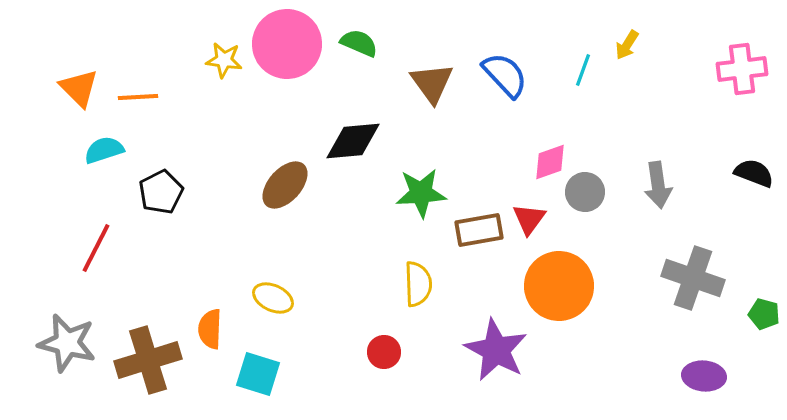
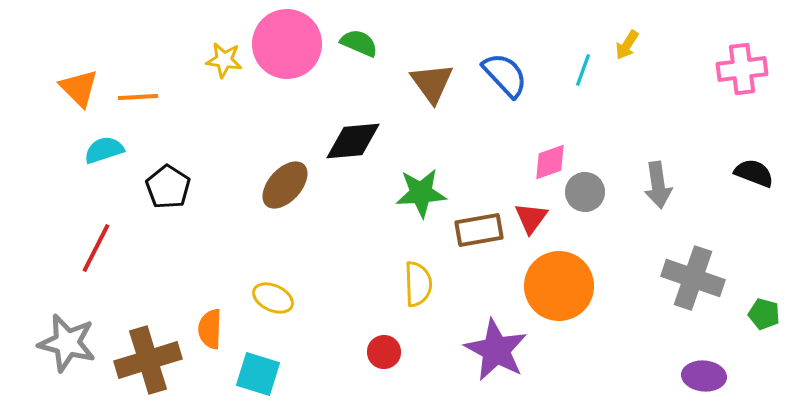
black pentagon: moved 7 px right, 5 px up; rotated 12 degrees counterclockwise
red triangle: moved 2 px right, 1 px up
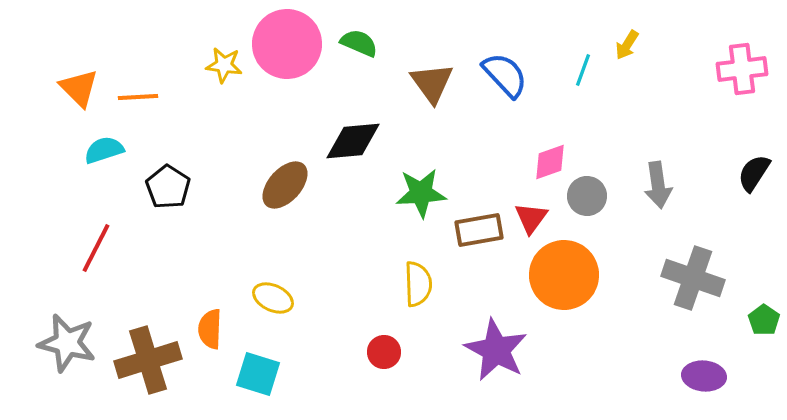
yellow star: moved 5 px down
black semicircle: rotated 78 degrees counterclockwise
gray circle: moved 2 px right, 4 px down
orange circle: moved 5 px right, 11 px up
green pentagon: moved 6 px down; rotated 20 degrees clockwise
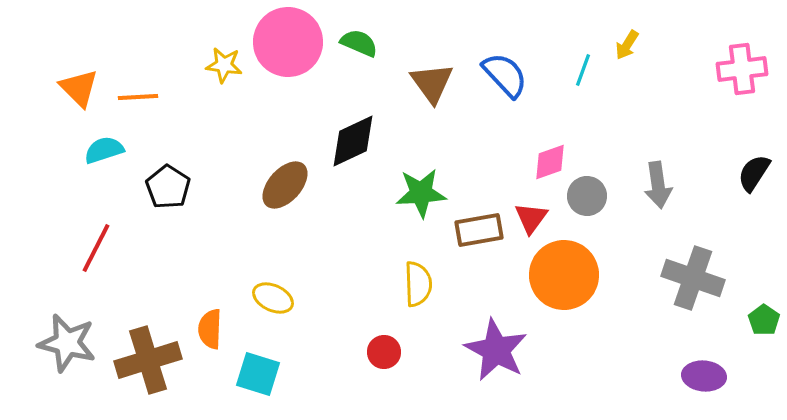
pink circle: moved 1 px right, 2 px up
black diamond: rotated 20 degrees counterclockwise
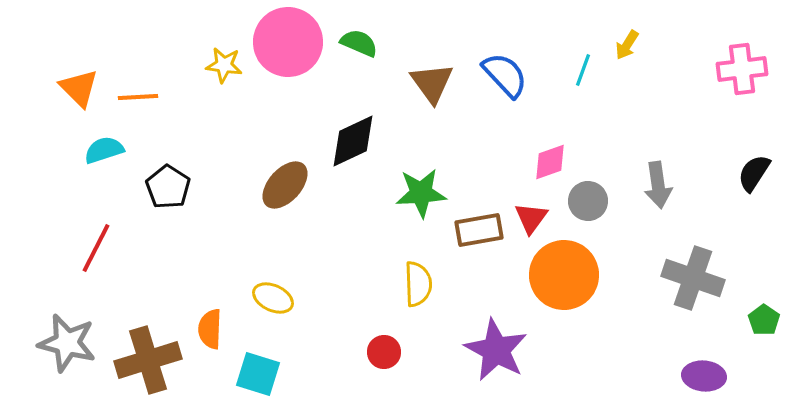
gray circle: moved 1 px right, 5 px down
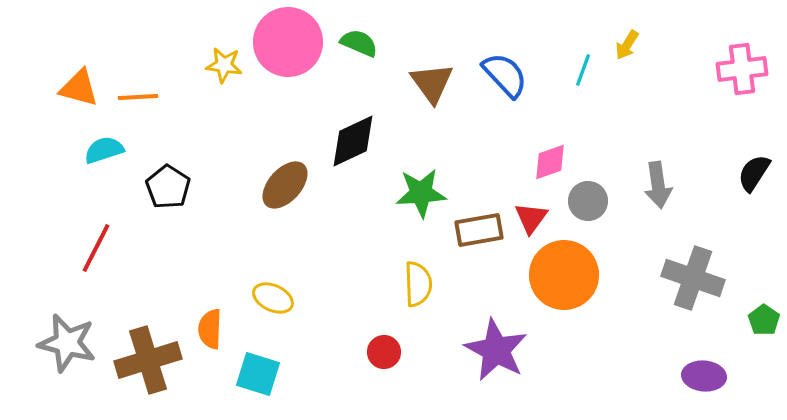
orange triangle: rotated 30 degrees counterclockwise
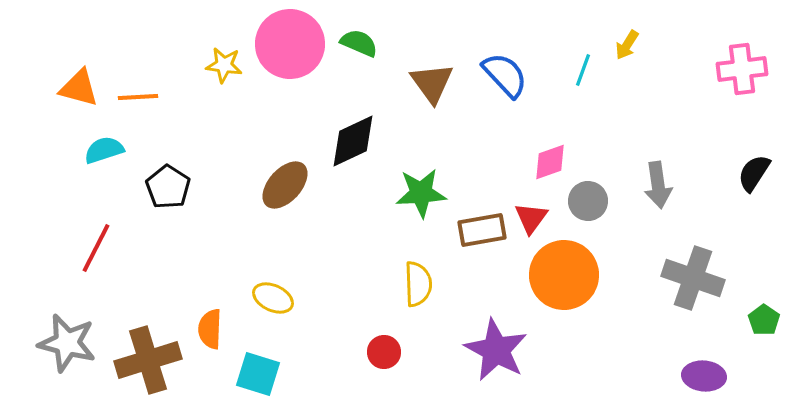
pink circle: moved 2 px right, 2 px down
brown rectangle: moved 3 px right
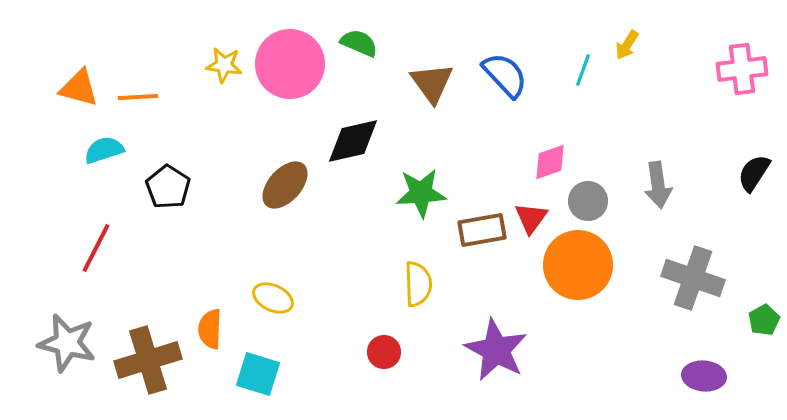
pink circle: moved 20 px down
black diamond: rotated 12 degrees clockwise
orange circle: moved 14 px right, 10 px up
green pentagon: rotated 8 degrees clockwise
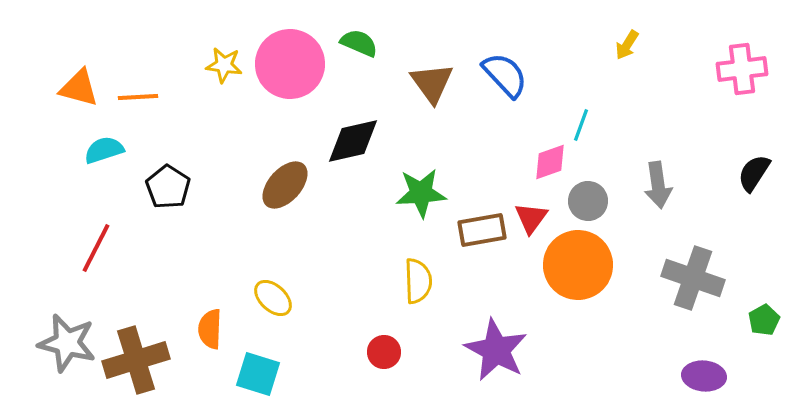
cyan line: moved 2 px left, 55 px down
yellow semicircle: moved 3 px up
yellow ellipse: rotated 18 degrees clockwise
brown cross: moved 12 px left
